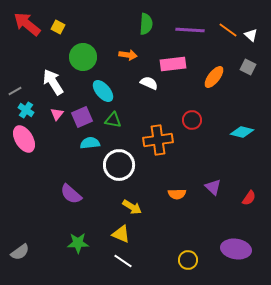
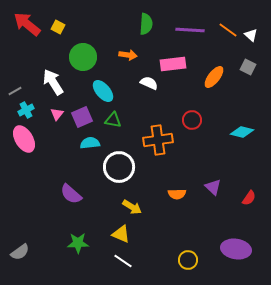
cyan cross: rotated 28 degrees clockwise
white circle: moved 2 px down
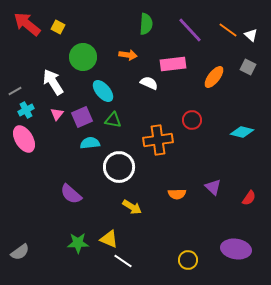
purple line: rotated 44 degrees clockwise
yellow triangle: moved 12 px left, 5 px down
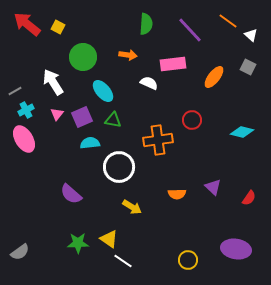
orange line: moved 9 px up
yellow triangle: rotated 12 degrees clockwise
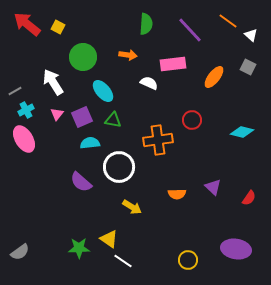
purple semicircle: moved 10 px right, 12 px up
green star: moved 1 px right, 5 px down
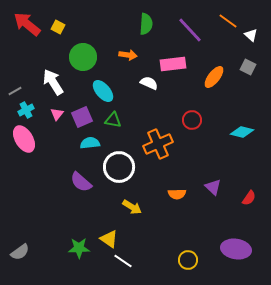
orange cross: moved 4 px down; rotated 16 degrees counterclockwise
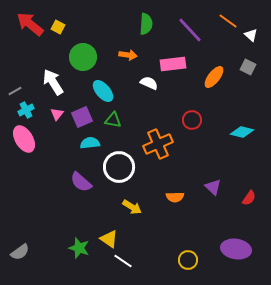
red arrow: moved 3 px right
orange semicircle: moved 2 px left, 3 px down
green star: rotated 20 degrees clockwise
